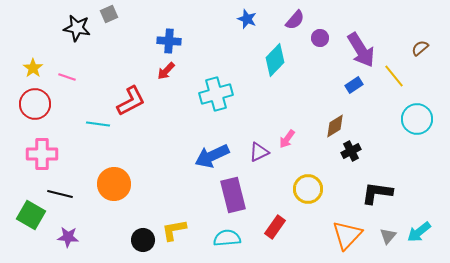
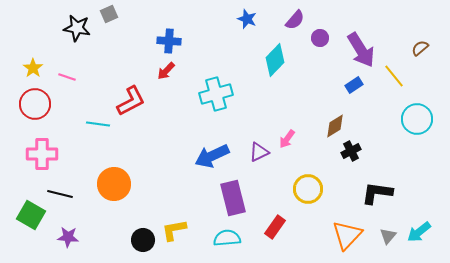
purple rectangle: moved 3 px down
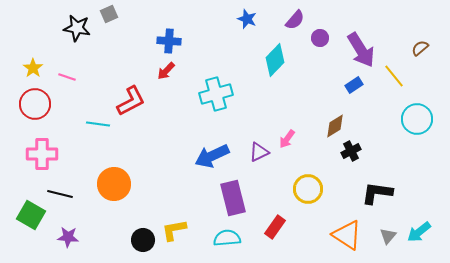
orange triangle: rotated 40 degrees counterclockwise
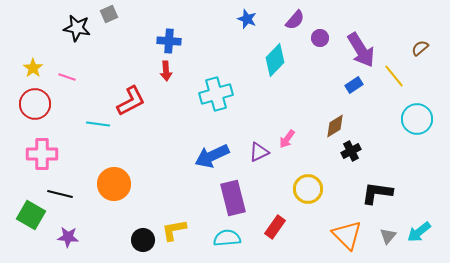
red arrow: rotated 48 degrees counterclockwise
orange triangle: rotated 12 degrees clockwise
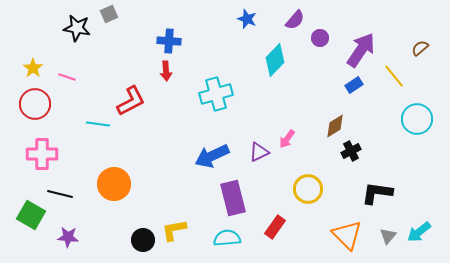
purple arrow: rotated 114 degrees counterclockwise
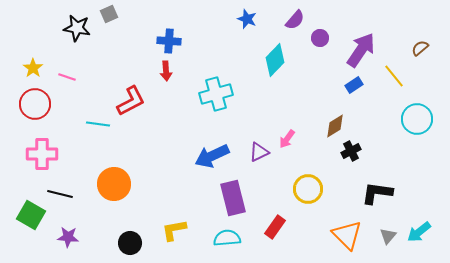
black circle: moved 13 px left, 3 px down
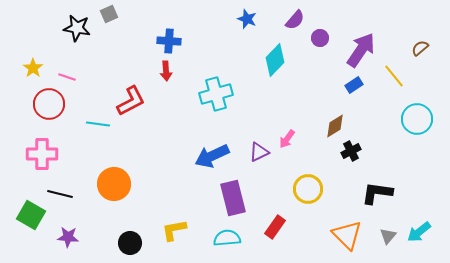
red circle: moved 14 px right
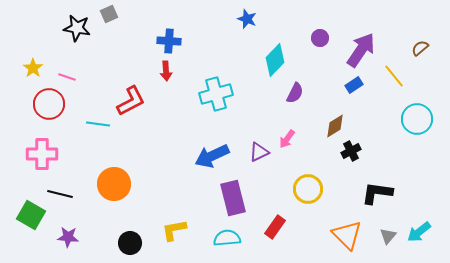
purple semicircle: moved 73 px down; rotated 15 degrees counterclockwise
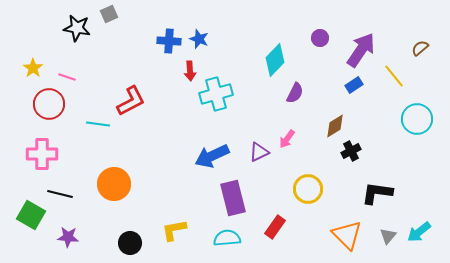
blue star: moved 48 px left, 20 px down
red arrow: moved 24 px right
